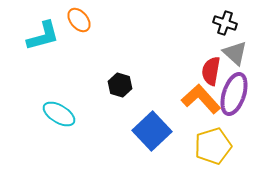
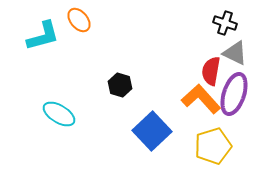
gray triangle: rotated 16 degrees counterclockwise
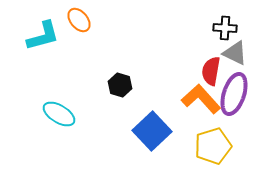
black cross: moved 5 px down; rotated 15 degrees counterclockwise
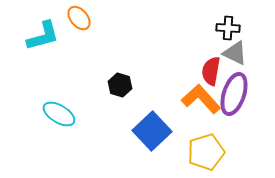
orange ellipse: moved 2 px up
black cross: moved 3 px right
yellow pentagon: moved 7 px left, 6 px down
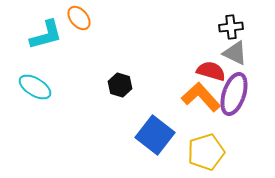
black cross: moved 3 px right, 1 px up; rotated 10 degrees counterclockwise
cyan L-shape: moved 3 px right, 1 px up
red semicircle: rotated 96 degrees clockwise
orange L-shape: moved 2 px up
cyan ellipse: moved 24 px left, 27 px up
blue square: moved 3 px right, 4 px down; rotated 9 degrees counterclockwise
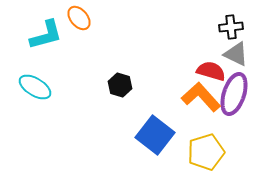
gray triangle: moved 1 px right, 1 px down
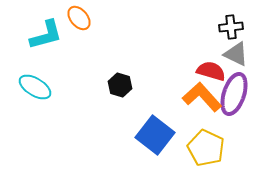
orange L-shape: moved 1 px right
yellow pentagon: moved 4 px up; rotated 30 degrees counterclockwise
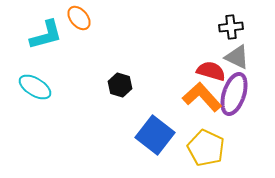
gray triangle: moved 1 px right, 3 px down
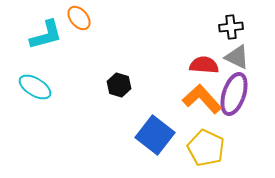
red semicircle: moved 7 px left, 6 px up; rotated 12 degrees counterclockwise
black hexagon: moved 1 px left
orange L-shape: moved 2 px down
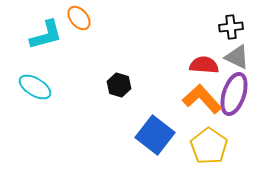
yellow pentagon: moved 3 px right, 2 px up; rotated 9 degrees clockwise
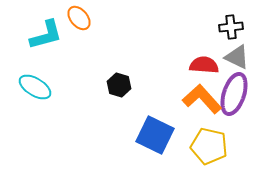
blue square: rotated 12 degrees counterclockwise
yellow pentagon: rotated 21 degrees counterclockwise
